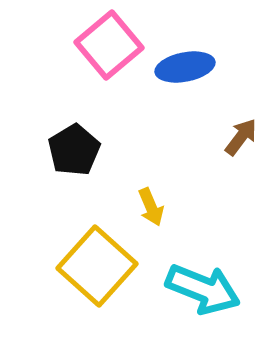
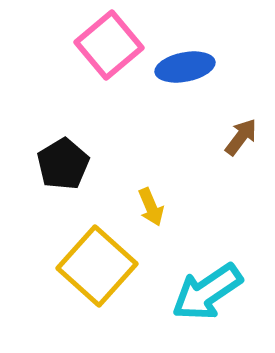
black pentagon: moved 11 px left, 14 px down
cyan arrow: moved 4 px right, 3 px down; rotated 124 degrees clockwise
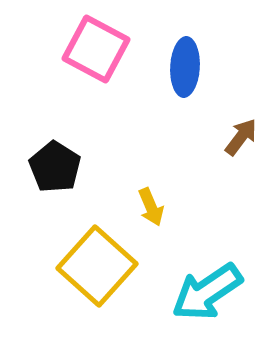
pink square: moved 13 px left, 4 px down; rotated 22 degrees counterclockwise
blue ellipse: rotated 76 degrees counterclockwise
black pentagon: moved 8 px left, 3 px down; rotated 9 degrees counterclockwise
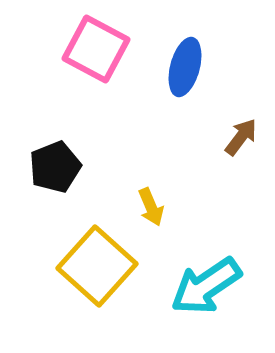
blue ellipse: rotated 12 degrees clockwise
black pentagon: rotated 18 degrees clockwise
cyan arrow: moved 1 px left, 6 px up
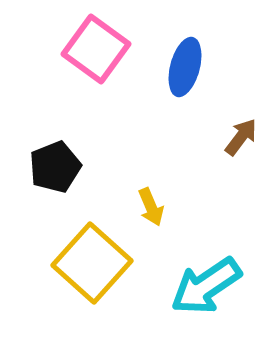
pink square: rotated 8 degrees clockwise
yellow square: moved 5 px left, 3 px up
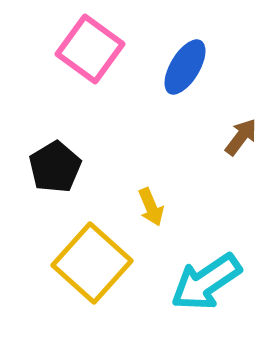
pink square: moved 6 px left
blue ellipse: rotated 16 degrees clockwise
black pentagon: rotated 9 degrees counterclockwise
cyan arrow: moved 4 px up
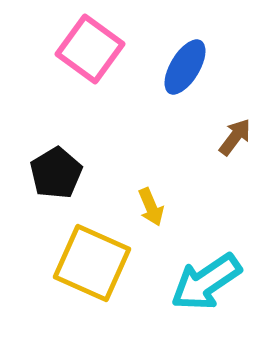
brown arrow: moved 6 px left
black pentagon: moved 1 px right, 6 px down
yellow square: rotated 18 degrees counterclockwise
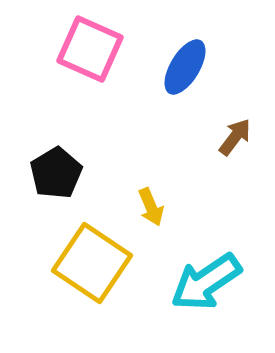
pink square: rotated 12 degrees counterclockwise
yellow square: rotated 10 degrees clockwise
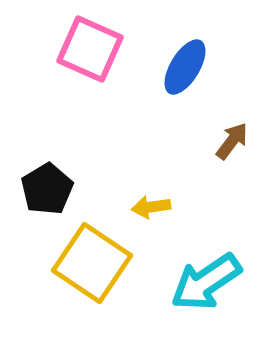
brown arrow: moved 3 px left, 4 px down
black pentagon: moved 9 px left, 16 px down
yellow arrow: rotated 105 degrees clockwise
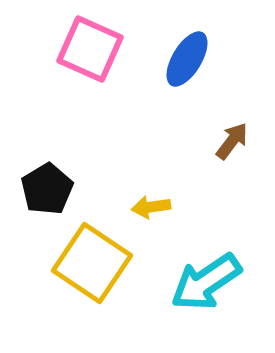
blue ellipse: moved 2 px right, 8 px up
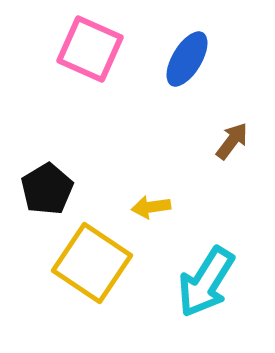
cyan arrow: rotated 24 degrees counterclockwise
